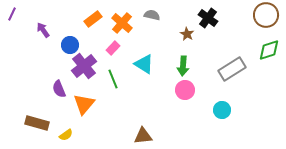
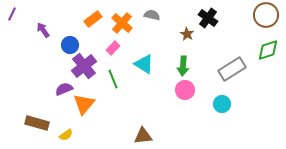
green diamond: moved 1 px left
purple semicircle: moved 5 px right; rotated 90 degrees clockwise
cyan circle: moved 6 px up
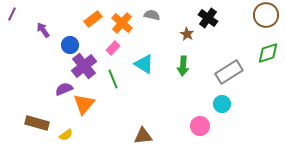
green diamond: moved 3 px down
gray rectangle: moved 3 px left, 3 px down
pink circle: moved 15 px right, 36 px down
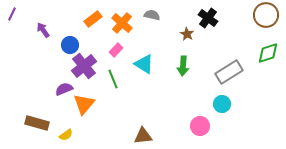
pink rectangle: moved 3 px right, 2 px down
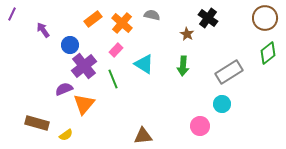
brown circle: moved 1 px left, 3 px down
green diamond: rotated 20 degrees counterclockwise
